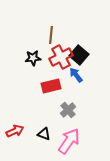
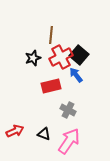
black star: rotated 14 degrees counterclockwise
gray cross: rotated 21 degrees counterclockwise
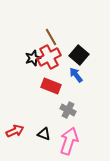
brown line: moved 2 px down; rotated 36 degrees counterclockwise
red cross: moved 12 px left
red rectangle: rotated 36 degrees clockwise
pink arrow: rotated 16 degrees counterclockwise
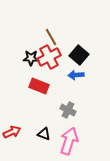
black star: moved 2 px left; rotated 21 degrees clockwise
blue arrow: rotated 56 degrees counterclockwise
red rectangle: moved 12 px left
red arrow: moved 3 px left, 1 px down
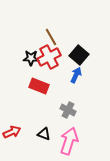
blue arrow: rotated 119 degrees clockwise
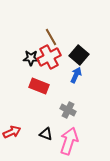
black triangle: moved 2 px right
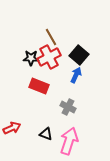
gray cross: moved 3 px up
red arrow: moved 4 px up
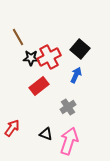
brown line: moved 33 px left
black square: moved 1 px right, 6 px up
red rectangle: rotated 60 degrees counterclockwise
gray cross: rotated 28 degrees clockwise
red arrow: rotated 30 degrees counterclockwise
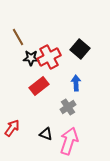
blue arrow: moved 8 px down; rotated 28 degrees counterclockwise
